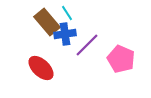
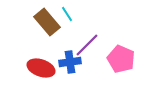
cyan line: moved 1 px down
blue cross: moved 5 px right, 28 px down
red ellipse: rotated 24 degrees counterclockwise
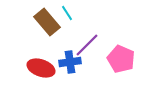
cyan line: moved 1 px up
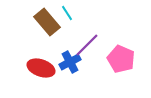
blue cross: rotated 20 degrees counterclockwise
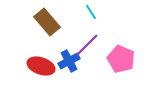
cyan line: moved 24 px right, 1 px up
blue cross: moved 1 px left, 1 px up
red ellipse: moved 2 px up
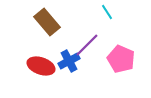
cyan line: moved 16 px right
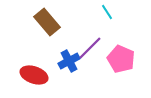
purple line: moved 3 px right, 3 px down
red ellipse: moved 7 px left, 9 px down
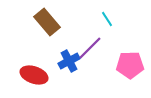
cyan line: moved 7 px down
pink pentagon: moved 9 px right, 6 px down; rotated 24 degrees counterclockwise
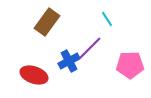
brown rectangle: rotated 76 degrees clockwise
